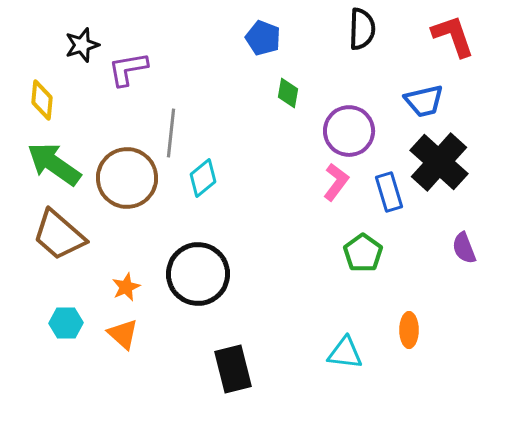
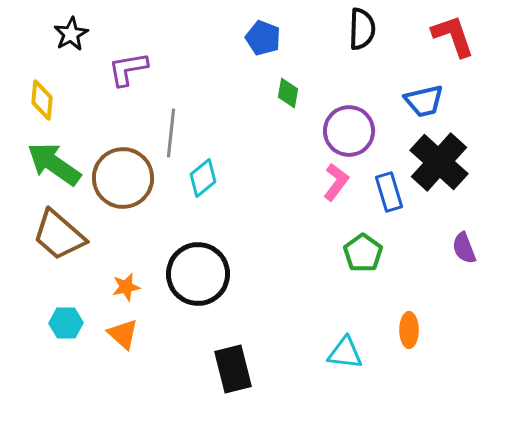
black star: moved 11 px left, 11 px up; rotated 12 degrees counterclockwise
brown circle: moved 4 px left
orange star: rotated 12 degrees clockwise
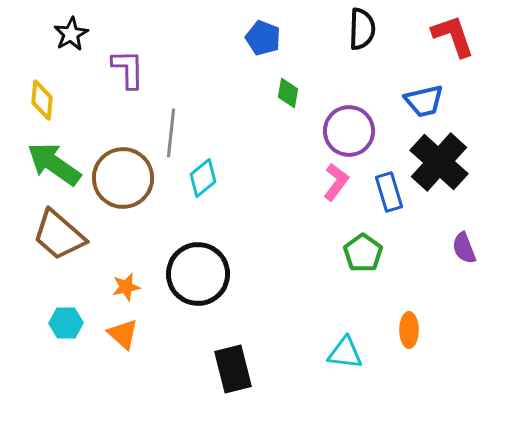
purple L-shape: rotated 99 degrees clockwise
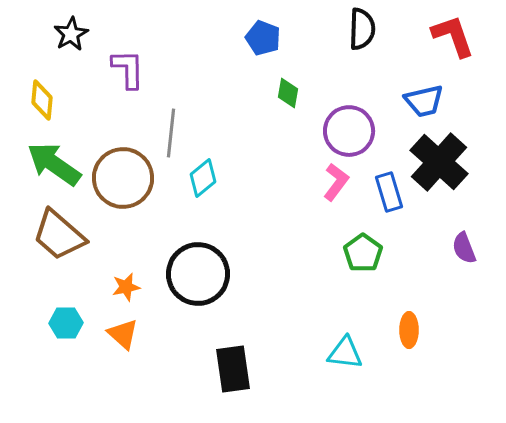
black rectangle: rotated 6 degrees clockwise
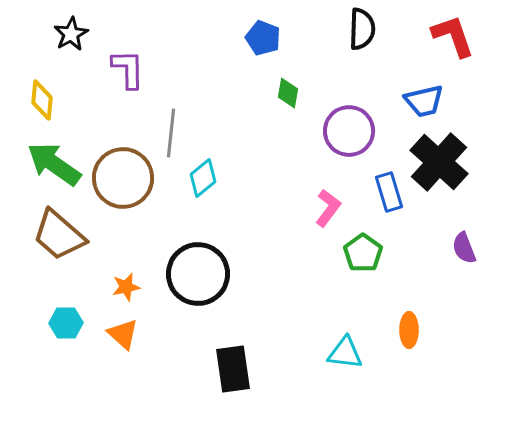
pink L-shape: moved 8 px left, 26 px down
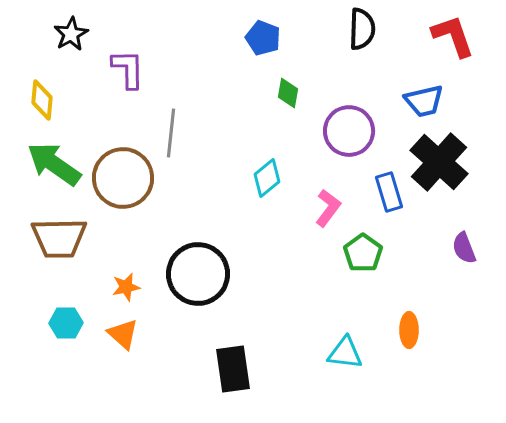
cyan diamond: moved 64 px right
brown trapezoid: moved 3 px down; rotated 42 degrees counterclockwise
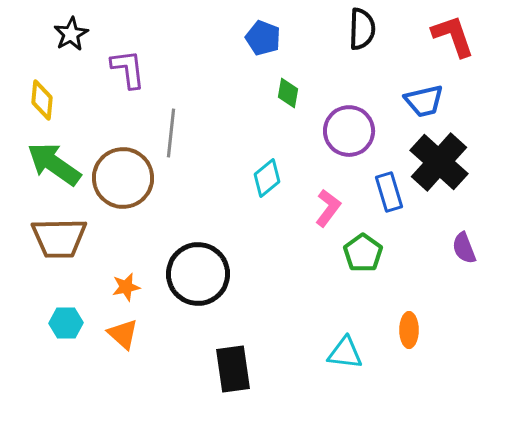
purple L-shape: rotated 6 degrees counterclockwise
